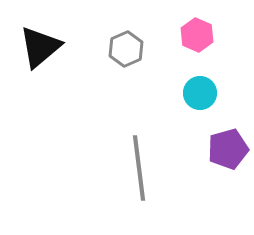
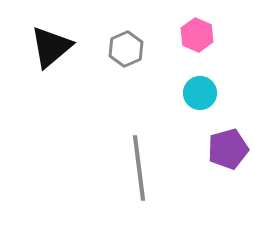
black triangle: moved 11 px right
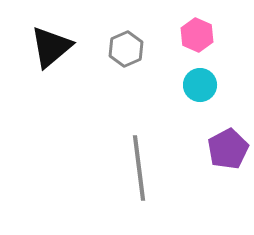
cyan circle: moved 8 px up
purple pentagon: rotated 12 degrees counterclockwise
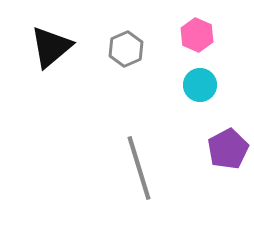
gray line: rotated 10 degrees counterclockwise
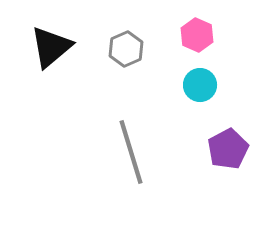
gray line: moved 8 px left, 16 px up
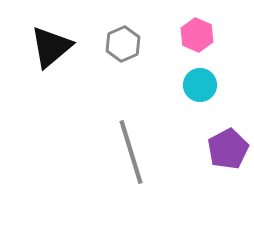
gray hexagon: moved 3 px left, 5 px up
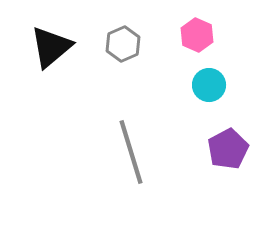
cyan circle: moved 9 px right
